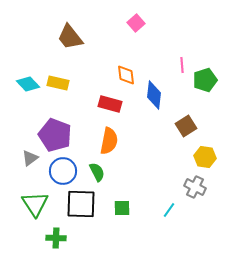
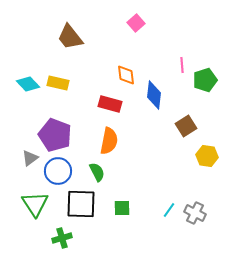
yellow hexagon: moved 2 px right, 1 px up
blue circle: moved 5 px left
gray cross: moved 26 px down
green cross: moved 6 px right; rotated 18 degrees counterclockwise
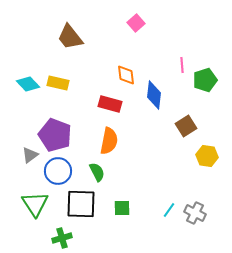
gray triangle: moved 3 px up
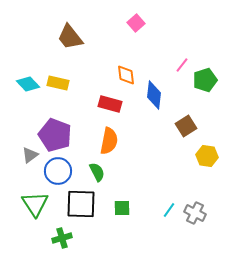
pink line: rotated 42 degrees clockwise
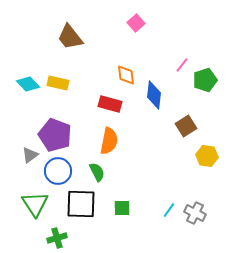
green cross: moved 5 px left
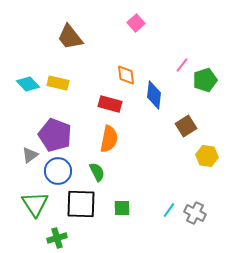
orange semicircle: moved 2 px up
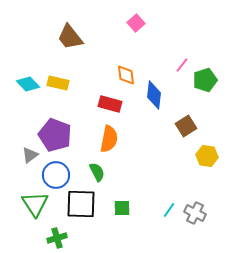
blue circle: moved 2 px left, 4 px down
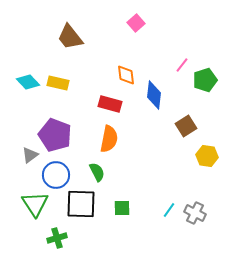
cyan diamond: moved 2 px up
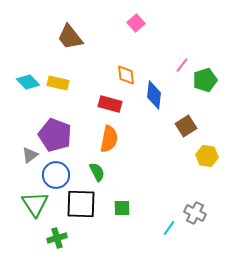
cyan line: moved 18 px down
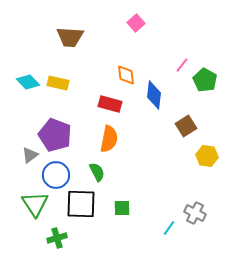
brown trapezoid: rotated 48 degrees counterclockwise
green pentagon: rotated 25 degrees counterclockwise
